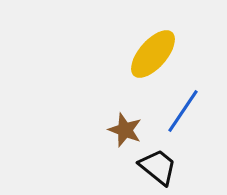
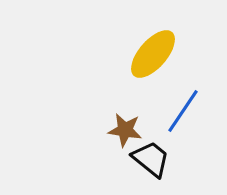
brown star: rotated 12 degrees counterclockwise
black trapezoid: moved 7 px left, 8 px up
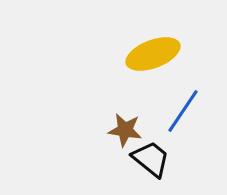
yellow ellipse: rotated 28 degrees clockwise
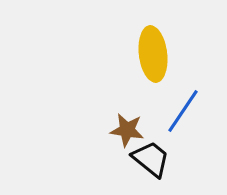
yellow ellipse: rotated 76 degrees counterclockwise
brown star: moved 2 px right
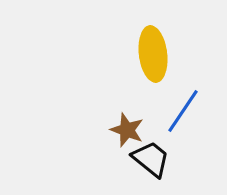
brown star: rotated 12 degrees clockwise
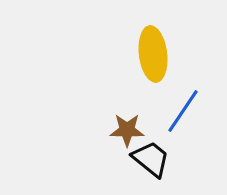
brown star: rotated 20 degrees counterclockwise
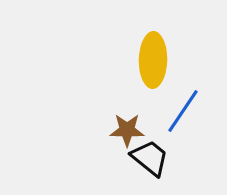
yellow ellipse: moved 6 px down; rotated 8 degrees clockwise
black trapezoid: moved 1 px left, 1 px up
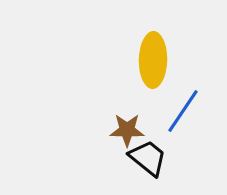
black trapezoid: moved 2 px left
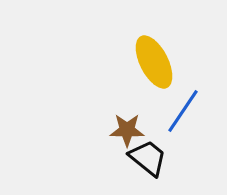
yellow ellipse: moved 1 px right, 2 px down; rotated 28 degrees counterclockwise
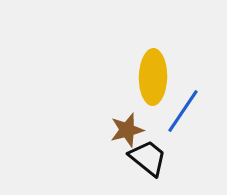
yellow ellipse: moved 1 px left, 15 px down; rotated 28 degrees clockwise
brown star: rotated 16 degrees counterclockwise
